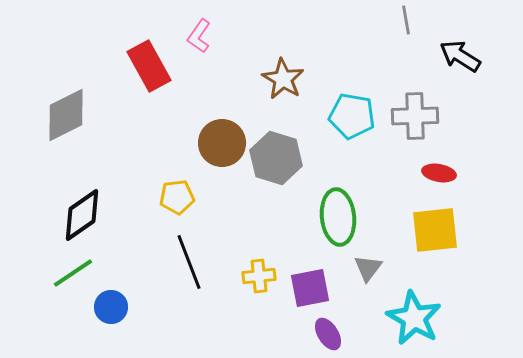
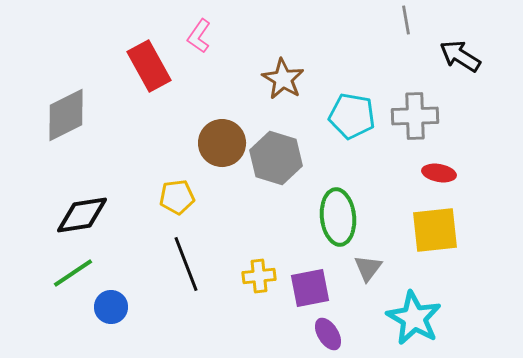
black diamond: rotated 26 degrees clockwise
black line: moved 3 px left, 2 px down
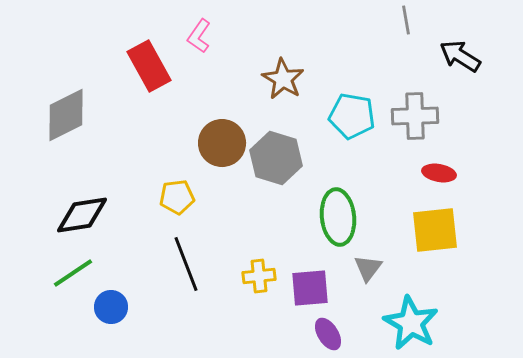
purple square: rotated 6 degrees clockwise
cyan star: moved 3 px left, 5 px down
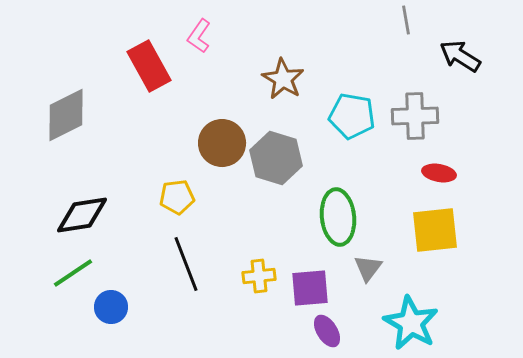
purple ellipse: moved 1 px left, 3 px up
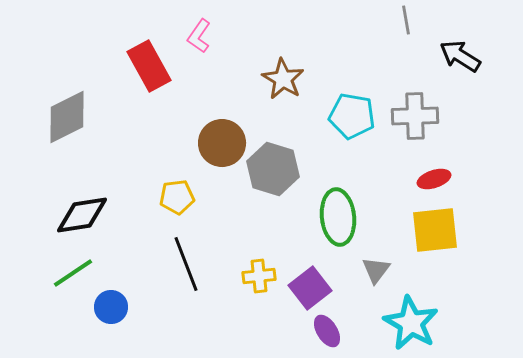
gray diamond: moved 1 px right, 2 px down
gray hexagon: moved 3 px left, 11 px down
red ellipse: moved 5 px left, 6 px down; rotated 28 degrees counterclockwise
gray triangle: moved 8 px right, 2 px down
purple square: rotated 33 degrees counterclockwise
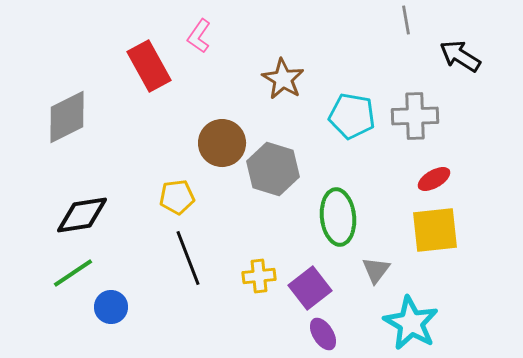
red ellipse: rotated 12 degrees counterclockwise
black line: moved 2 px right, 6 px up
purple ellipse: moved 4 px left, 3 px down
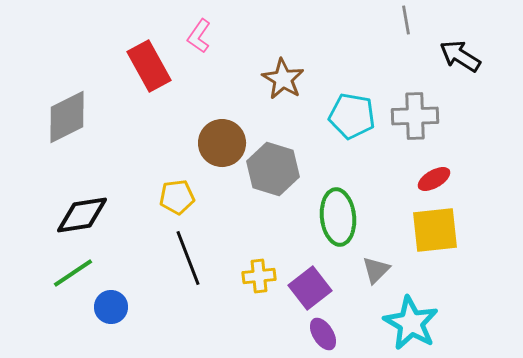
gray triangle: rotated 8 degrees clockwise
